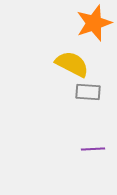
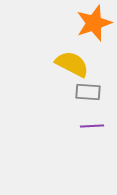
purple line: moved 1 px left, 23 px up
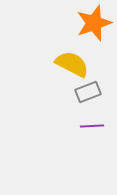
gray rectangle: rotated 25 degrees counterclockwise
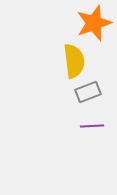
yellow semicircle: moved 2 px right, 3 px up; rotated 56 degrees clockwise
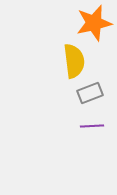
orange star: rotated 6 degrees clockwise
gray rectangle: moved 2 px right, 1 px down
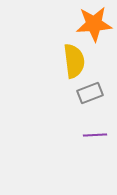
orange star: moved 1 px down; rotated 9 degrees clockwise
purple line: moved 3 px right, 9 px down
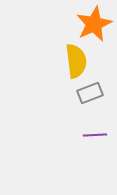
orange star: rotated 21 degrees counterclockwise
yellow semicircle: moved 2 px right
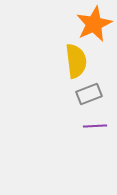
gray rectangle: moved 1 px left, 1 px down
purple line: moved 9 px up
